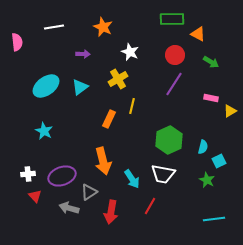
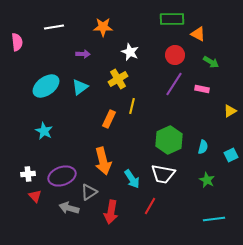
orange star: rotated 24 degrees counterclockwise
pink rectangle: moved 9 px left, 9 px up
cyan square: moved 12 px right, 6 px up
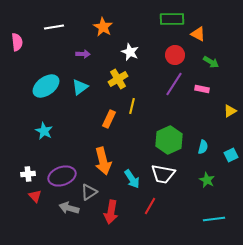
orange star: rotated 30 degrees clockwise
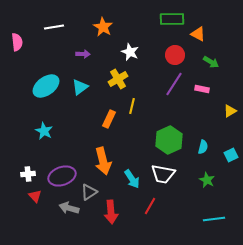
red arrow: rotated 15 degrees counterclockwise
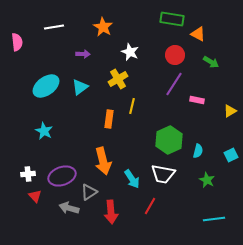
green rectangle: rotated 10 degrees clockwise
pink rectangle: moved 5 px left, 11 px down
orange rectangle: rotated 18 degrees counterclockwise
cyan semicircle: moved 5 px left, 4 px down
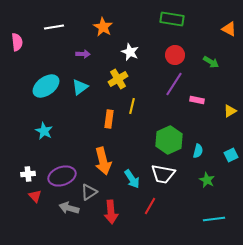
orange triangle: moved 31 px right, 5 px up
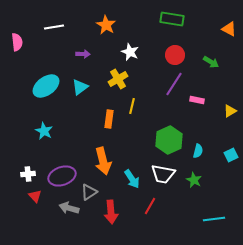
orange star: moved 3 px right, 2 px up
green star: moved 13 px left
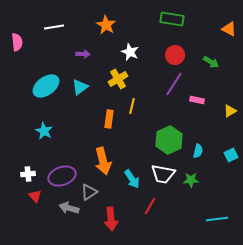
green star: moved 3 px left; rotated 28 degrees counterclockwise
red arrow: moved 7 px down
cyan line: moved 3 px right
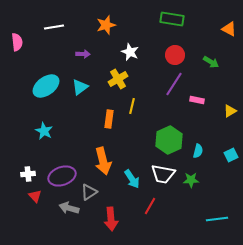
orange star: rotated 24 degrees clockwise
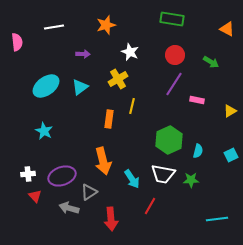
orange triangle: moved 2 px left
